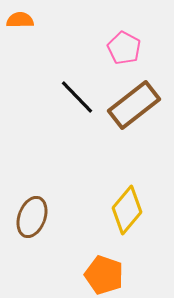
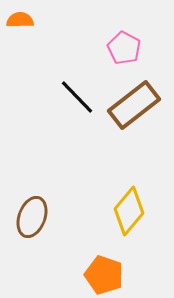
yellow diamond: moved 2 px right, 1 px down
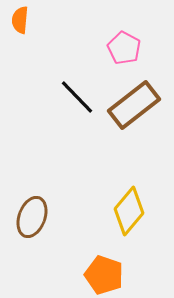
orange semicircle: rotated 84 degrees counterclockwise
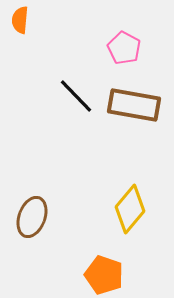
black line: moved 1 px left, 1 px up
brown rectangle: rotated 48 degrees clockwise
yellow diamond: moved 1 px right, 2 px up
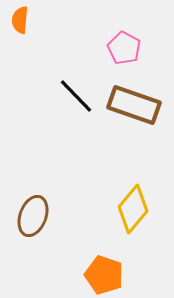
brown rectangle: rotated 9 degrees clockwise
yellow diamond: moved 3 px right
brown ellipse: moved 1 px right, 1 px up
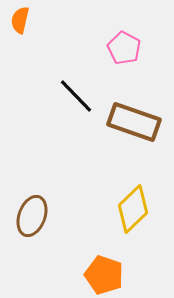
orange semicircle: rotated 8 degrees clockwise
brown rectangle: moved 17 px down
yellow diamond: rotated 6 degrees clockwise
brown ellipse: moved 1 px left
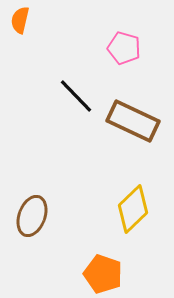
pink pentagon: rotated 12 degrees counterclockwise
brown rectangle: moved 1 px left, 1 px up; rotated 6 degrees clockwise
orange pentagon: moved 1 px left, 1 px up
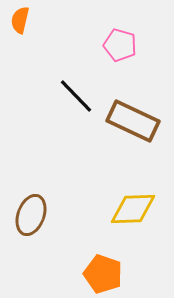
pink pentagon: moved 4 px left, 3 px up
yellow diamond: rotated 42 degrees clockwise
brown ellipse: moved 1 px left, 1 px up
